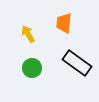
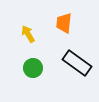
green circle: moved 1 px right
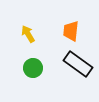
orange trapezoid: moved 7 px right, 8 px down
black rectangle: moved 1 px right, 1 px down
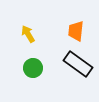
orange trapezoid: moved 5 px right
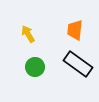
orange trapezoid: moved 1 px left, 1 px up
green circle: moved 2 px right, 1 px up
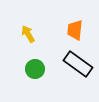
green circle: moved 2 px down
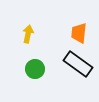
orange trapezoid: moved 4 px right, 3 px down
yellow arrow: rotated 42 degrees clockwise
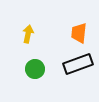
black rectangle: rotated 56 degrees counterclockwise
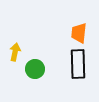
yellow arrow: moved 13 px left, 18 px down
black rectangle: rotated 72 degrees counterclockwise
